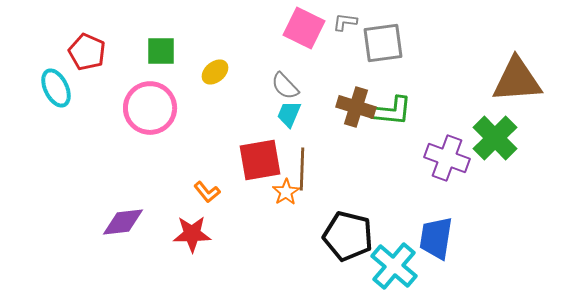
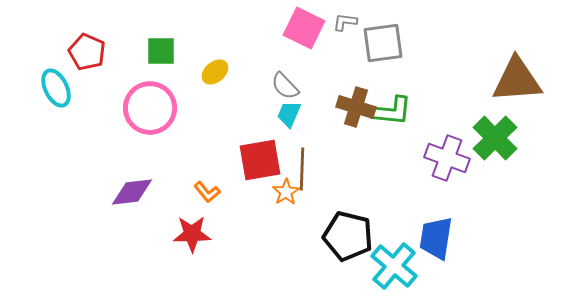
purple diamond: moved 9 px right, 30 px up
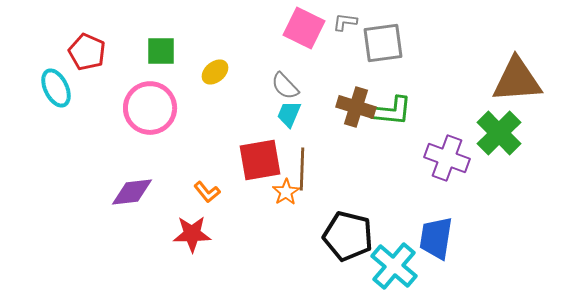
green cross: moved 4 px right, 5 px up
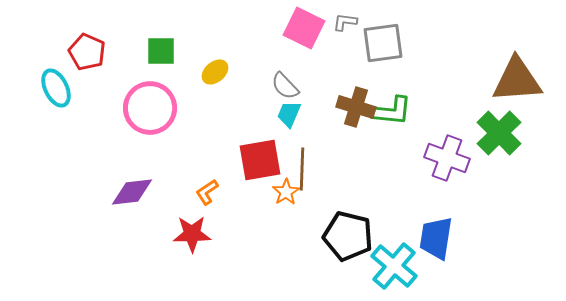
orange L-shape: rotated 96 degrees clockwise
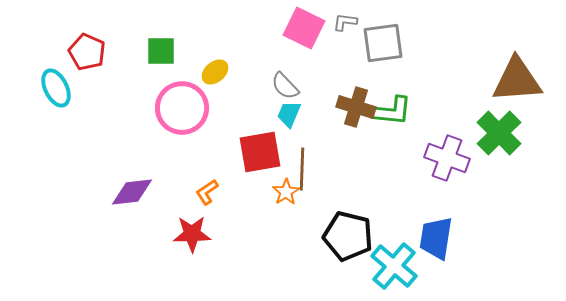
pink circle: moved 32 px right
red square: moved 8 px up
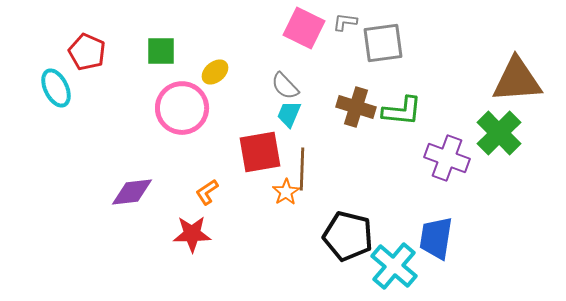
green L-shape: moved 10 px right
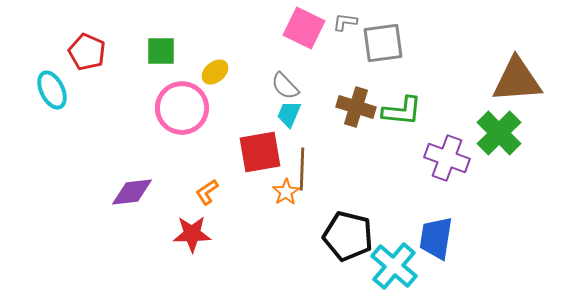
cyan ellipse: moved 4 px left, 2 px down
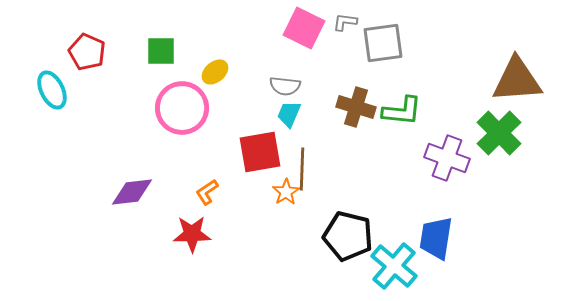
gray semicircle: rotated 40 degrees counterclockwise
